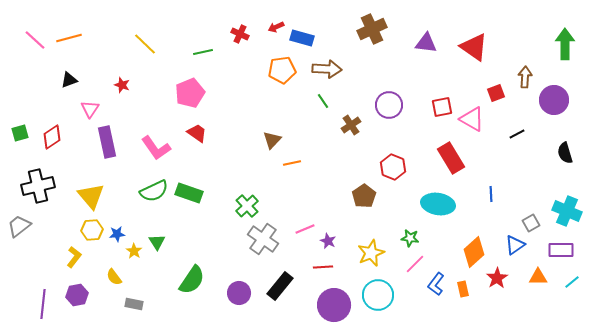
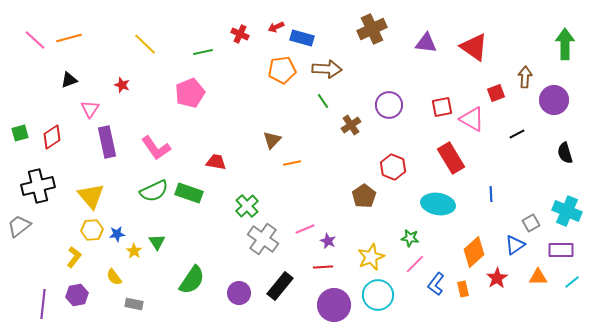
red trapezoid at (197, 133): moved 19 px right, 29 px down; rotated 25 degrees counterclockwise
yellow star at (371, 253): moved 4 px down
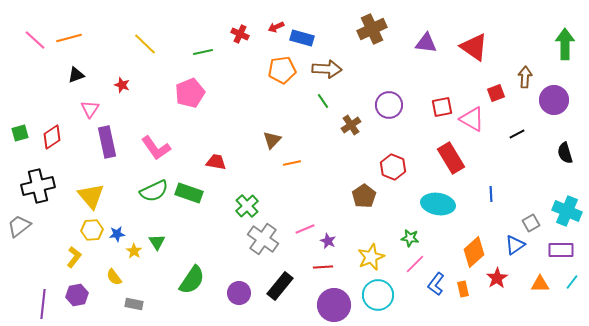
black triangle at (69, 80): moved 7 px right, 5 px up
orange triangle at (538, 277): moved 2 px right, 7 px down
cyan line at (572, 282): rotated 14 degrees counterclockwise
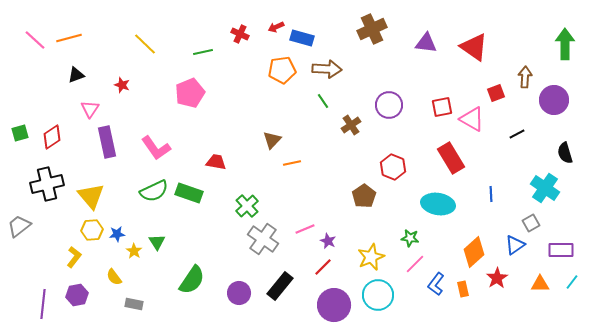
black cross at (38, 186): moved 9 px right, 2 px up
cyan cross at (567, 211): moved 22 px left, 23 px up; rotated 12 degrees clockwise
red line at (323, 267): rotated 42 degrees counterclockwise
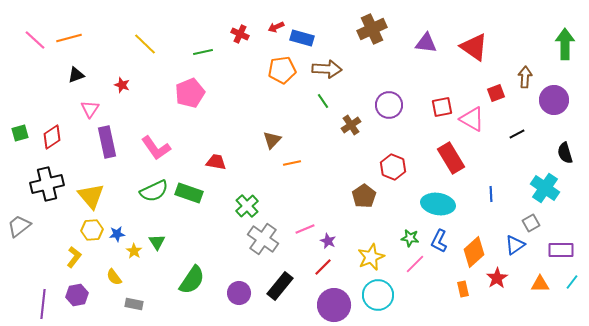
blue L-shape at (436, 284): moved 3 px right, 43 px up; rotated 10 degrees counterclockwise
